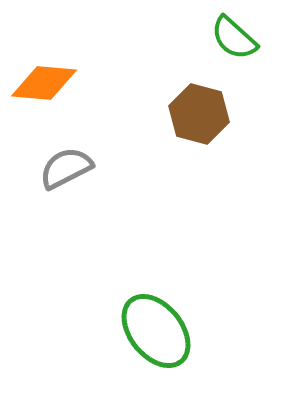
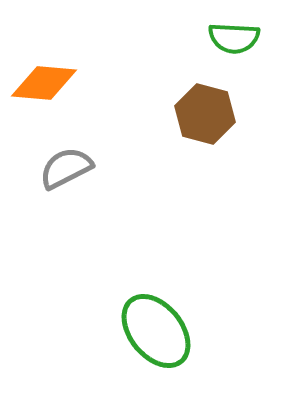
green semicircle: rotated 39 degrees counterclockwise
brown hexagon: moved 6 px right
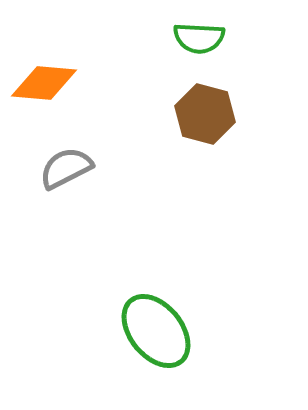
green semicircle: moved 35 px left
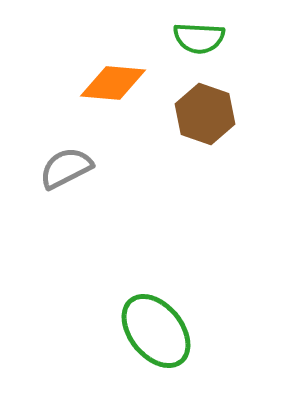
orange diamond: moved 69 px right
brown hexagon: rotated 4 degrees clockwise
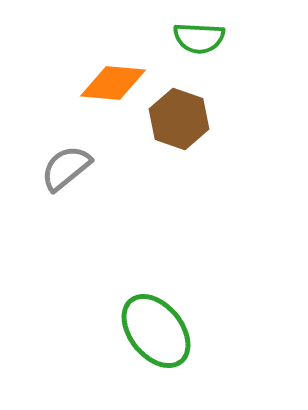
brown hexagon: moved 26 px left, 5 px down
gray semicircle: rotated 12 degrees counterclockwise
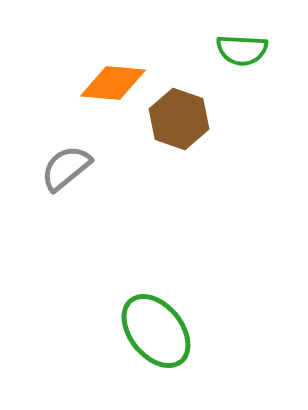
green semicircle: moved 43 px right, 12 px down
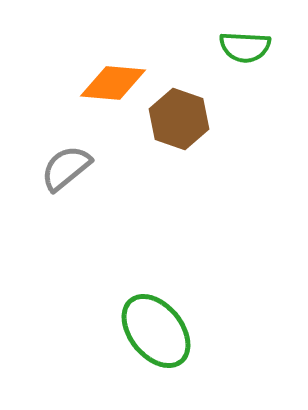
green semicircle: moved 3 px right, 3 px up
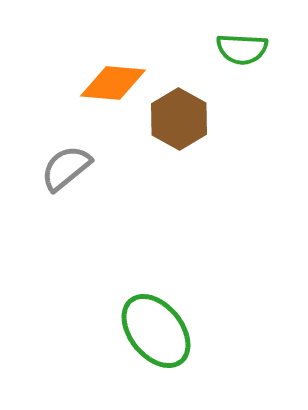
green semicircle: moved 3 px left, 2 px down
brown hexagon: rotated 10 degrees clockwise
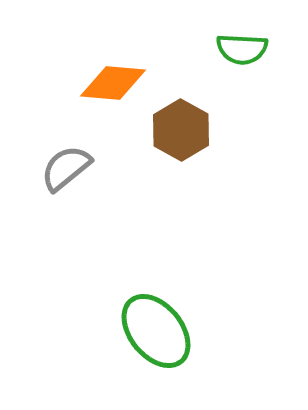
brown hexagon: moved 2 px right, 11 px down
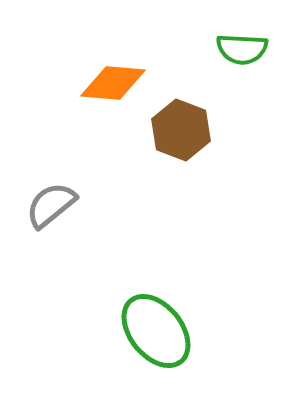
brown hexagon: rotated 8 degrees counterclockwise
gray semicircle: moved 15 px left, 37 px down
